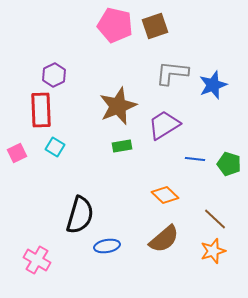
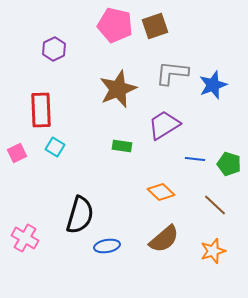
purple hexagon: moved 26 px up
brown star: moved 17 px up
green rectangle: rotated 18 degrees clockwise
orange diamond: moved 4 px left, 3 px up
brown line: moved 14 px up
pink cross: moved 12 px left, 22 px up
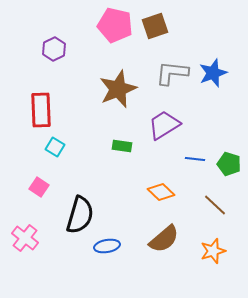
blue star: moved 12 px up
pink square: moved 22 px right, 34 px down; rotated 30 degrees counterclockwise
pink cross: rotated 8 degrees clockwise
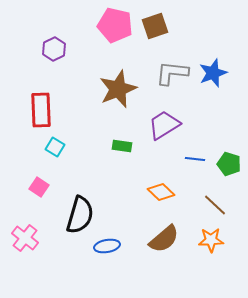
orange star: moved 2 px left, 11 px up; rotated 15 degrees clockwise
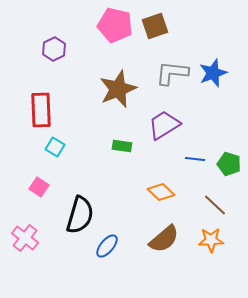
blue ellipse: rotated 40 degrees counterclockwise
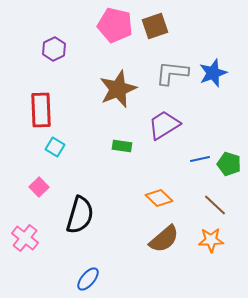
blue line: moved 5 px right; rotated 18 degrees counterclockwise
pink square: rotated 12 degrees clockwise
orange diamond: moved 2 px left, 6 px down
blue ellipse: moved 19 px left, 33 px down
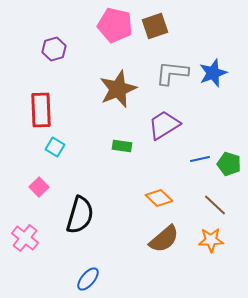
purple hexagon: rotated 10 degrees clockwise
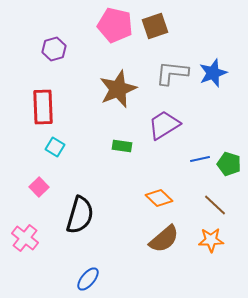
red rectangle: moved 2 px right, 3 px up
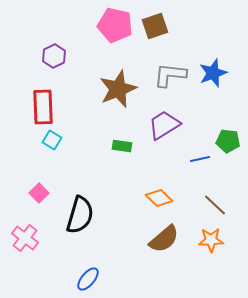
purple hexagon: moved 7 px down; rotated 10 degrees counterclockwise
gray L-shape: moved 2 px left, 2 px down
cyan square: moved 3 px left, 7 px up
green pentagon: moved 1 px left, 23 px up; rotated 10 degrees counterclockwise
pink square: moved 6 px down
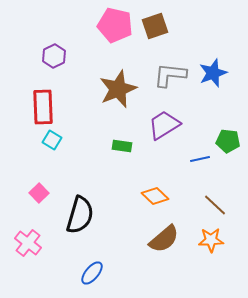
orange diamond: moved 4 px left, 2 px up
pink cross: moved 3 px right, 5 px down
blue ellipse: moved 4 px right, 6 px up
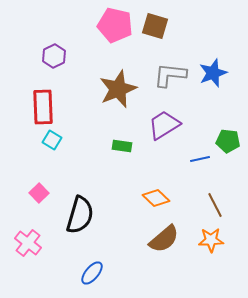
brown square: rotated 36 degrees clockwise
orange diamond: moved 1 px right, 2 px down
brown line: rotated 20 degrees clockwise
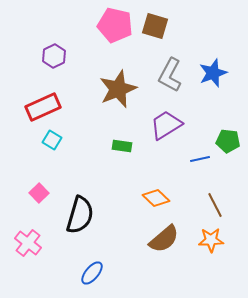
gray L-shape: rotated 68 degrees counterclockwise
red rectangle: rotated 68 degrees clockwise
purple trapezoid: moved 2 px right
